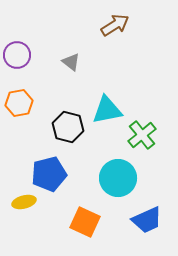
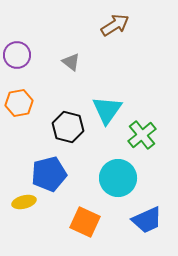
cyan triangle: rotated 44 degrees counterclockwise
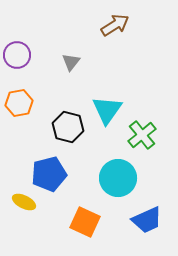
gray triangle: rotated 30 degrees clockwise
yellow ellipse: rotated 40 degrees clockwise
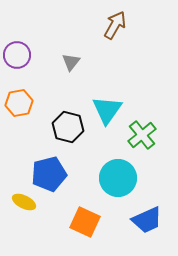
brown arrow: rotated 28 degrees counterclockwise
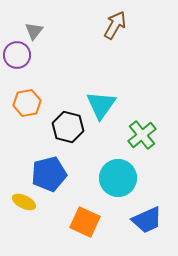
gray triangle: moved 37 px left, 31 px up
orange hexagon: moved 8 px right
cyan triangle: moved 6 px left, 5 px up
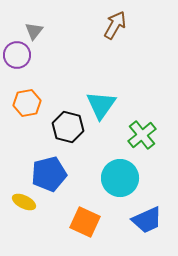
cyan circle: moved 2 px right
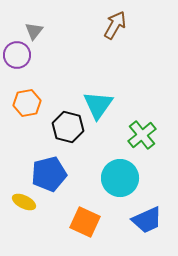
cyan triangle: moved 3 px left
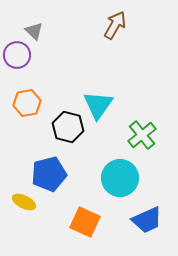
gray triangle: rotated 24 degrees counterclockwise
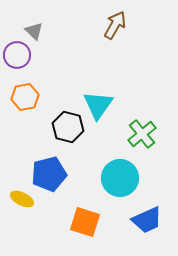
orange hexagon: moved 2 px left, 6 px up
green cross: moved 1 px up
yellow ellipse: moved 2 px left, 3 px up
orange square: rotated 8 degrees counterclockwise
